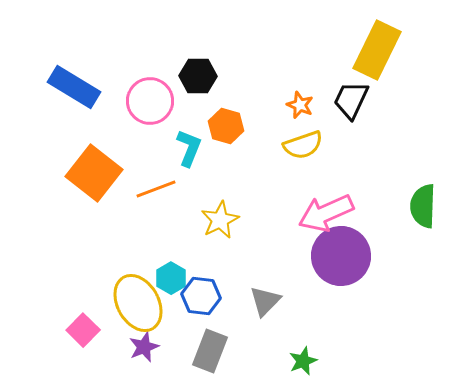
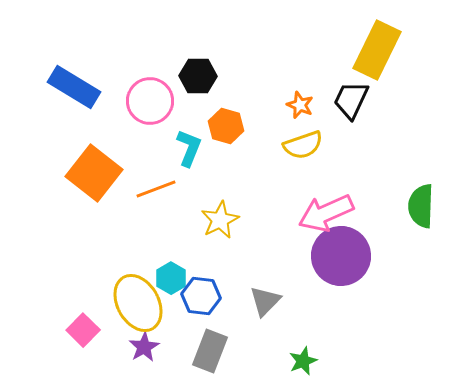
green semicircle: moved 2 px left
purple star: rotated 8 degrees counterclockwise
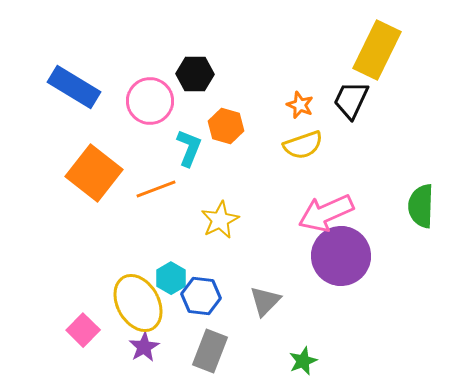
black hexagon: moved 3 px left, 2 px up
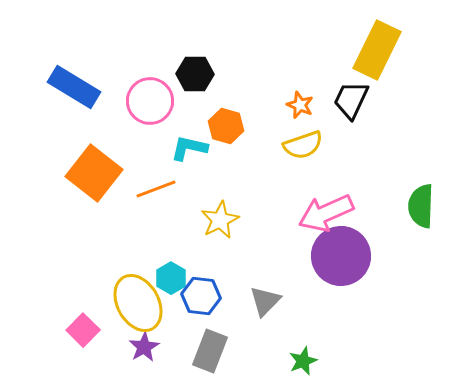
cyan L-shape: rotated 99 degrees counterclockwise
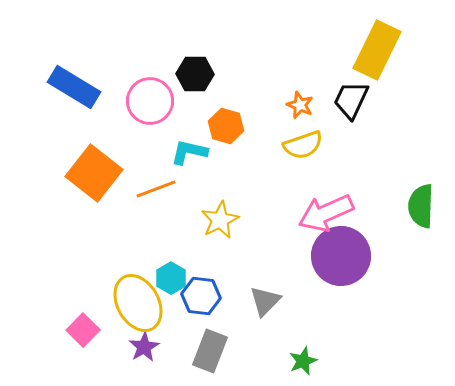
cyan L-shape: moved 4 px down
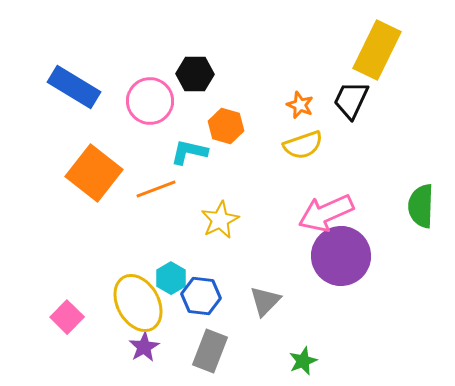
pink square: moved 16 px left, 13 px up
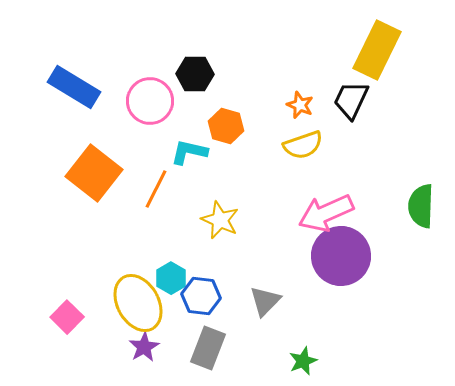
orange line: rotated 42 degrees counterclockwise
yellow star: rotated 21 degrees counterclockwise
gray rectangle: moved 2 px left, 3 px up
